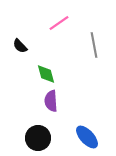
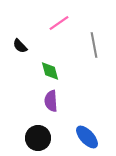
green diamond: moved 4 px right, 3 px up
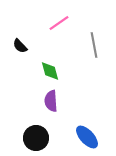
black circle: moved 2 px left
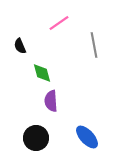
black semicircle: rotated 21 degrees clockwise
green diamond: moved 8 px left, 2 px down
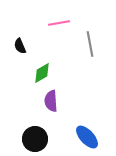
pink line: rotated 25 degrees clockwise
gray line: moved 4 px left, 1 px up
green diamond: rotated 75 degrees clockwise
black circle: moved 1 px left, 1 px down
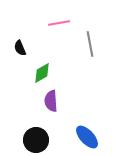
black semicircle: moved 2 px down
black circle: moved 1 px right, 1 px down
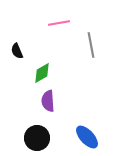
gray line: moved 1 px right, 1 px down
black semicircle: moved 3 px left, 3 px down
purple semicircle: moved 3 px left
black circle: moved 1 px right, 2 px up
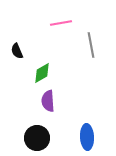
pink line: moved 2 px right
blue ellipse: rotated 40 degrees clockwise
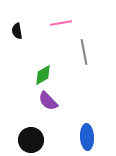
gray line: moved 7 px left, 7 px down
black semicircle: moved 20 px up; rotated 14 degrees clockwise
green diamond: moved 1 px right, 2 px down
purple semicircle: rotated 40 degrees counterclockwise
black circle: moved 6 px left, 2 px down
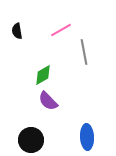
pink line: moved 7 px down; rotated 20 degrees counterclockwise
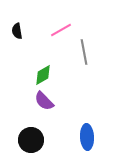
purple semicircle: moved 4 px left
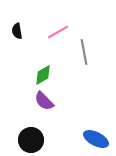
pink line: moved 3 px left, 2 px down
blue ellipse: moved 9 px right, 2 px down; rotated 60 degrees counterclockwise
